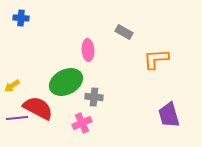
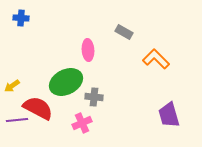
orange L-shape: rotated 48 degrees clockwise
purple line: moved 2 px down
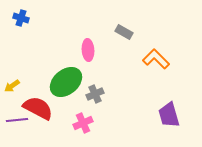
blue cross: rotated 14 degrees clockwise
green ellipse: rotated 12 degrees counterclockwise
gray cross: moved 1 px right, 3 px up; rotated 30 degrees counterclockwise
pink cross: moved 1 px right
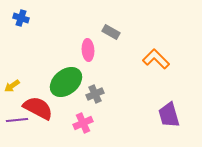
gray rectangle: moved 13 px left
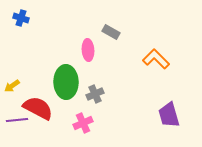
green ellipse: rotated 52 degrees counterclockwise
